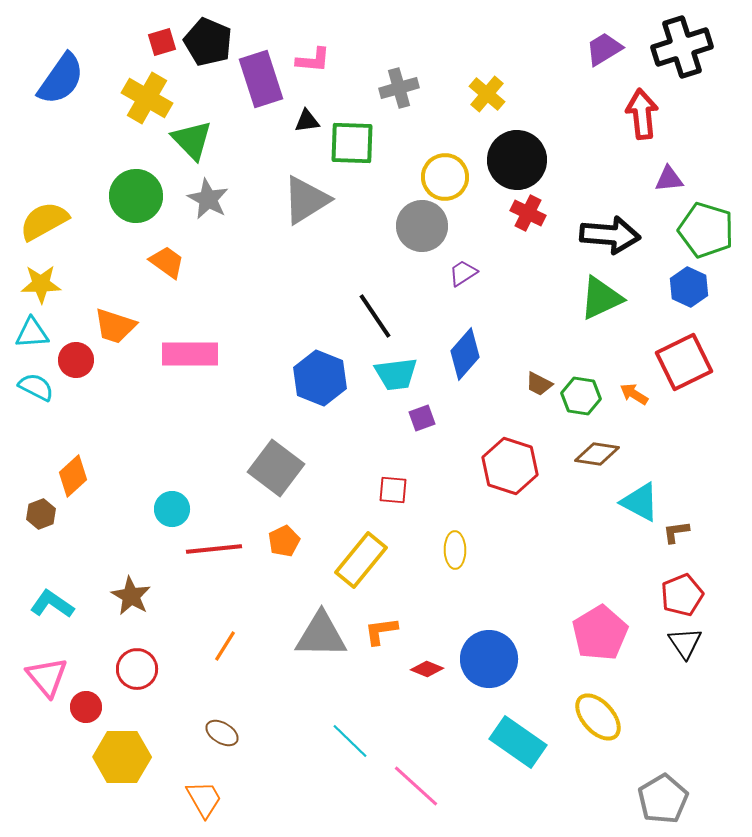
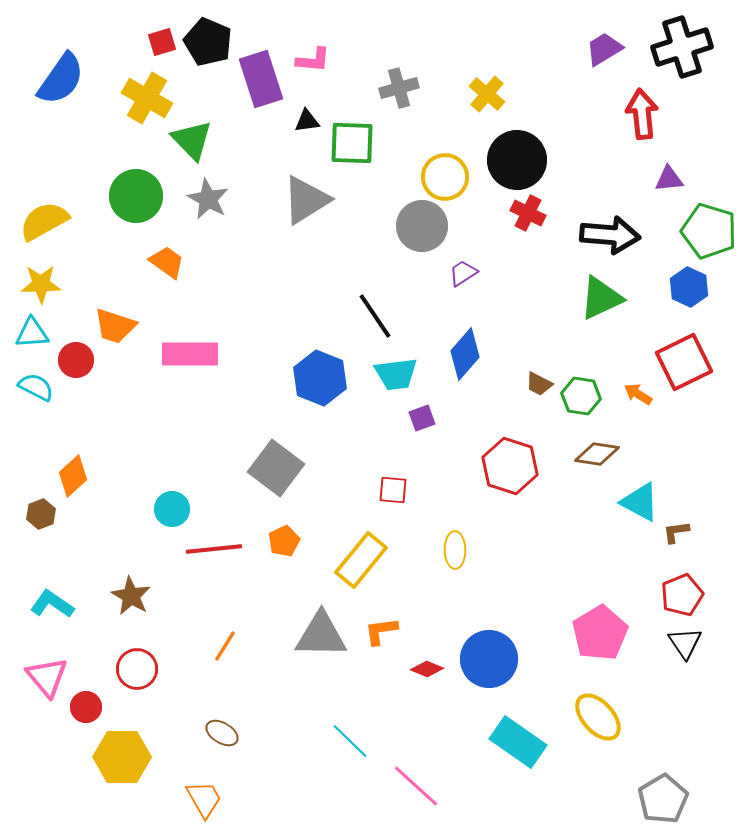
green pentagon at (706, 230): moved 3 px right, 1 px down
orange arrow at (634, 394): moved 4 px right
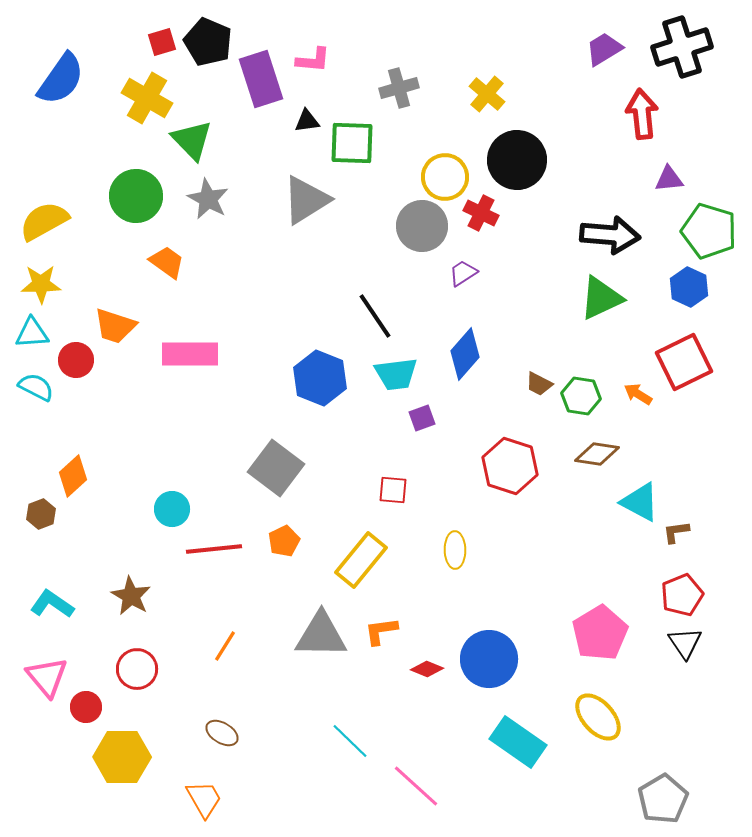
red cross at (528, 213): moved 47 px left
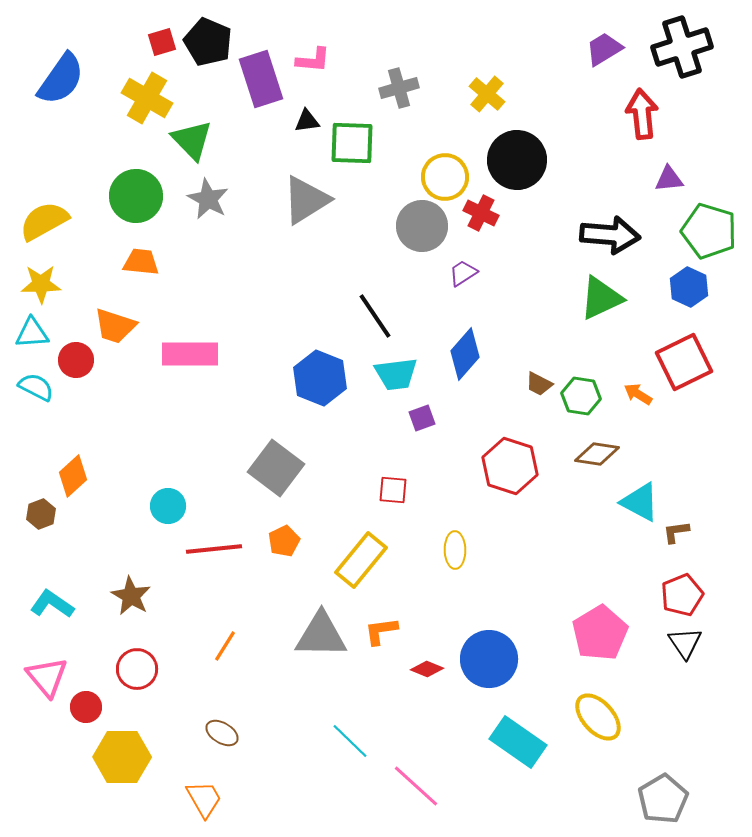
orange trapezoid at (167, 262): moved 26 px left; rotated 30 degrees counterclockwise
cyan circle at (172, 509): moved 4 px left, 3 px up
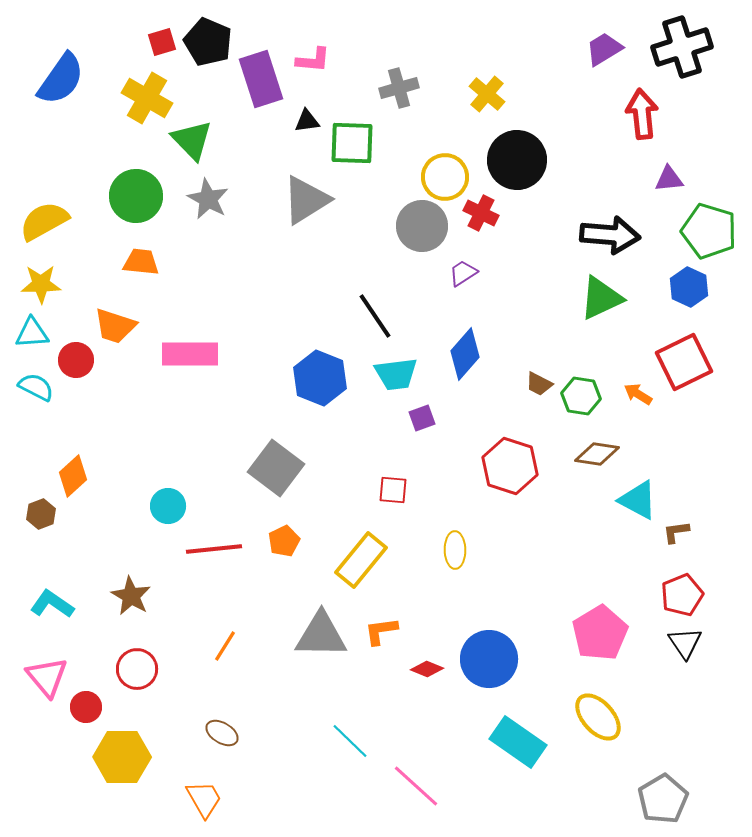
cyan triangle at (640, 502): moved 2 px left, 2 px up
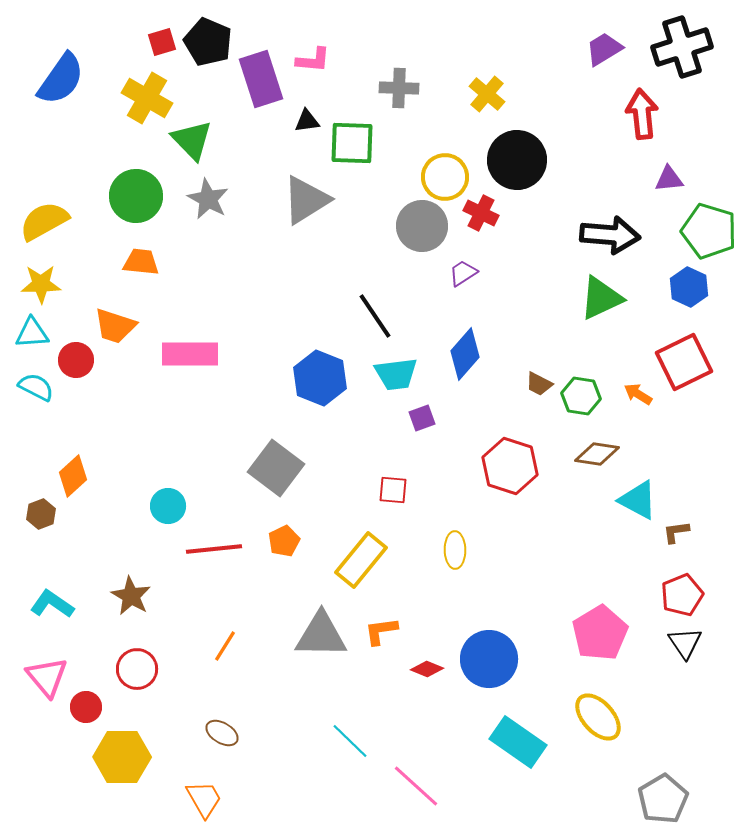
gray cross at (399, 88): rotated 18 degrees clockwise
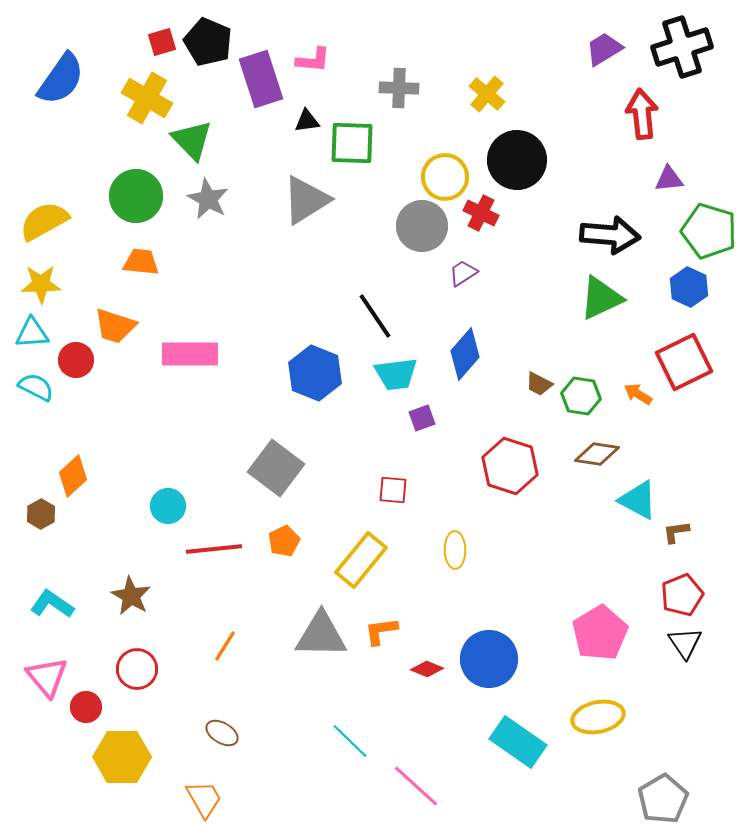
blue hexagon at (320, 378): moved 5 px left, 5 px up
brown hexagon at (41, 514): rotated 8 degrees counterclockwise
yellow ellipse at (598, 717): rotated 60 degrees counterclockwise
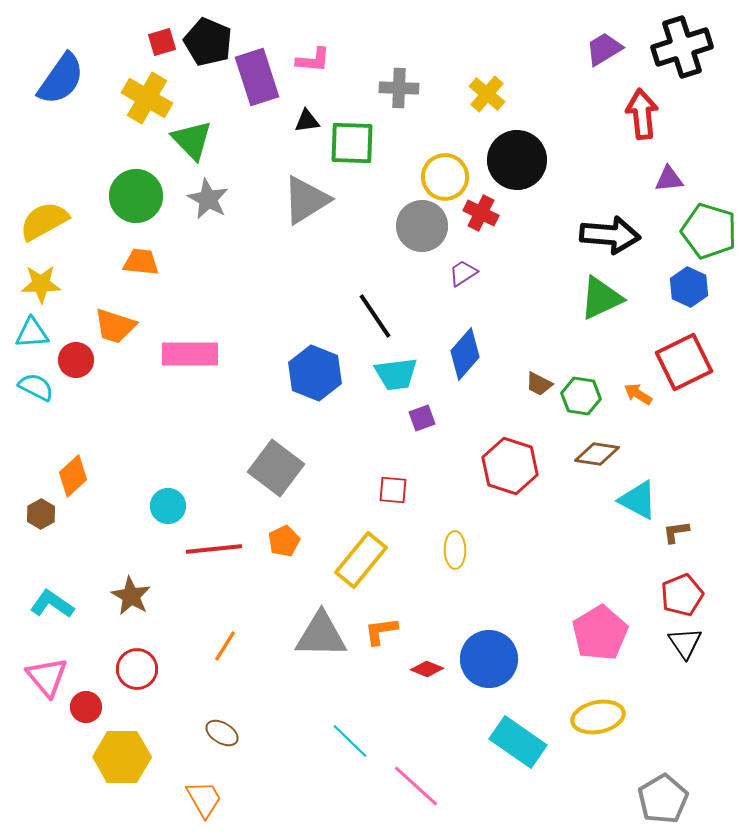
purple rectangle at (261, 79): moved 4 px left, 2 px up
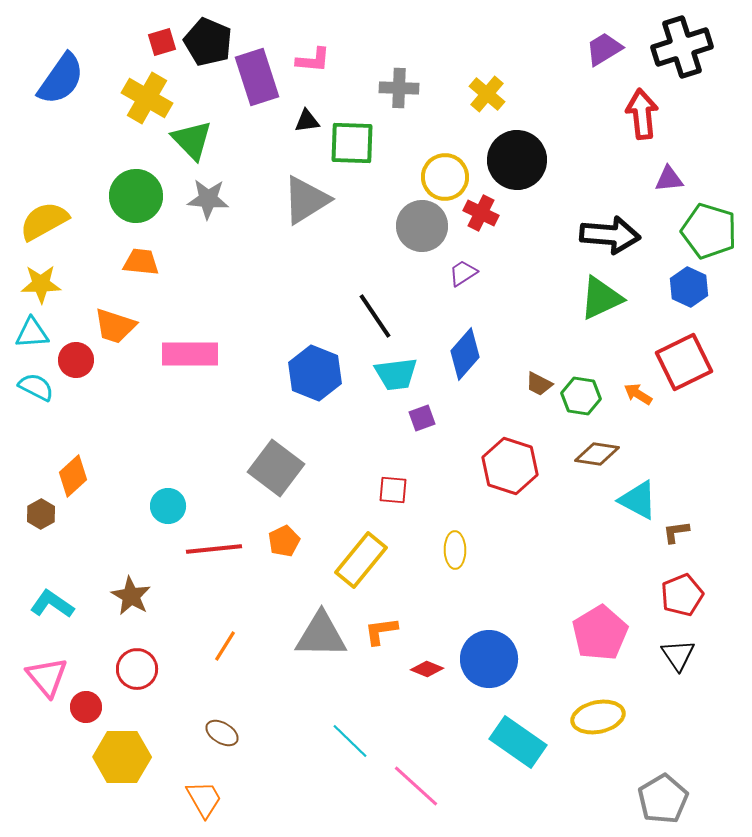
gray star at (208, 199): rotated 24 degrees counterclockwise
black triangle at (685, 643): moved 7 px left, 12 px down
